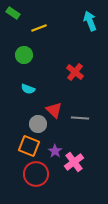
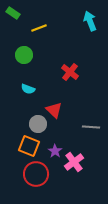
red cross: moved 5 px left
gray line: moved 11 px right, 9 px down
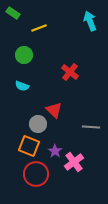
cyan semicircle: moved 6 px left, 3 px up
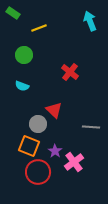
red circle: moved 2 px right, 2 px up
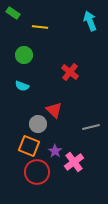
yellow line: moved 1 px right, 1 px up; rotated 28 degrees clockwise
gray line: rotated 18 degrees counterclockwise
red circle: moved 1 px left
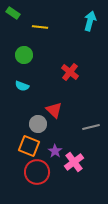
cyan arrow: rotated 36 degrees clockwise
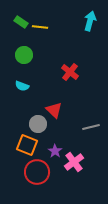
green rectangle: moved 8 px right, 9 px down
orange square: moved 2 px left, 1 px up
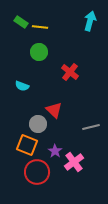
green circle: moved 15 px right, 3 px up
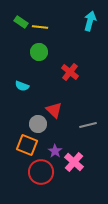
gray line: moved 3 px left, 2 px up
pink cross: rotated 12 degrees counterclockwise
red circle: moved 4 px right
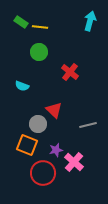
purple star: moved 1 px right, 1 px up; rotated 24 degrees clockwise
red circle: moved 2 px right, 1 px down
